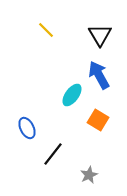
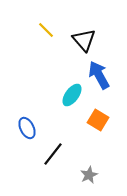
black triangle: moved 16 px left, 5 px down; rotated 10 degrees counterclockwise
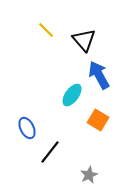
black line: moved 3 px left, 2 px up
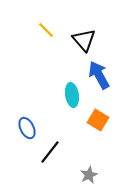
cyan ellipse: rotated 45 degrees counterclockwise
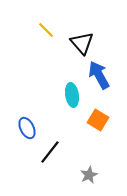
black triangle: moved 2 px left, 3 px down
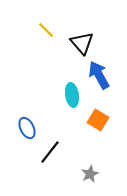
gray star: moved 1 px right, 1 px up
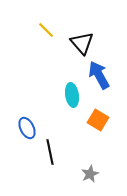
black line: rotated 50 degrees counterclockwise
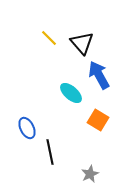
yellow line: moved 3 px right, 8 px down
cyan ellipse: moved 1 px left, 2 px up; rotated 40 degrees counterclockwise
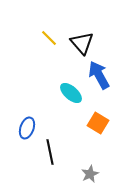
orange square: moved 3 px down
blue ellipse: rotated 45 degrees clockwise
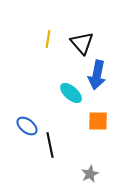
yellow line: moved 1 px left, 1 px down; rotated 54 degrees clockwise
blue arrow: moved 2 px left; rotated 140 degrees counterclockwise
orange square: moved 2 px up; rotated 30 degrees counterclockwise
blue ellipse: moved 2 px up; rotated 70 degrees counterclockwise
black line: moved 7 px up
